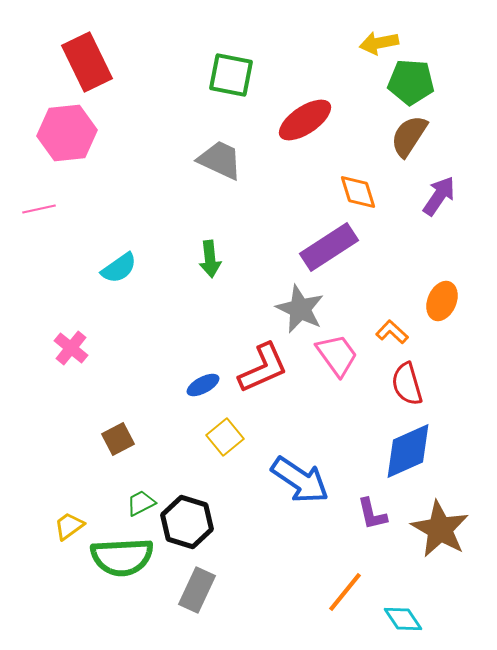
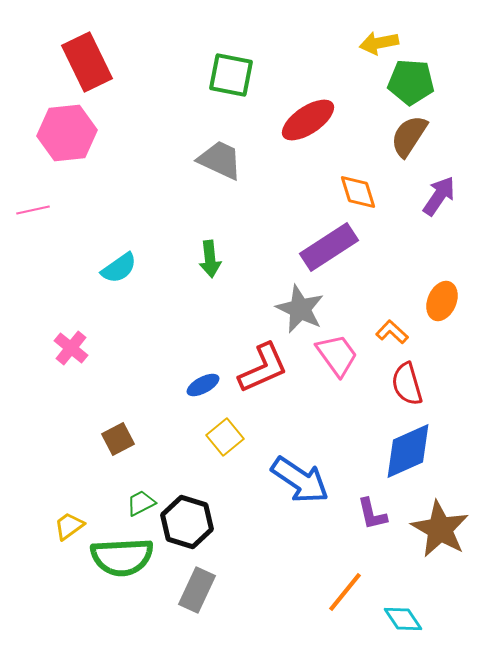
red ellipse: moved 3 px right
pink line: moved 6 px left, 1 px down
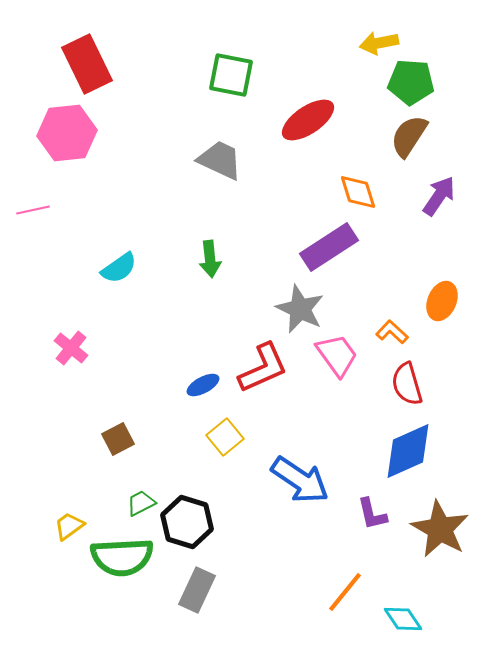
red rectangle: moved 2 px down
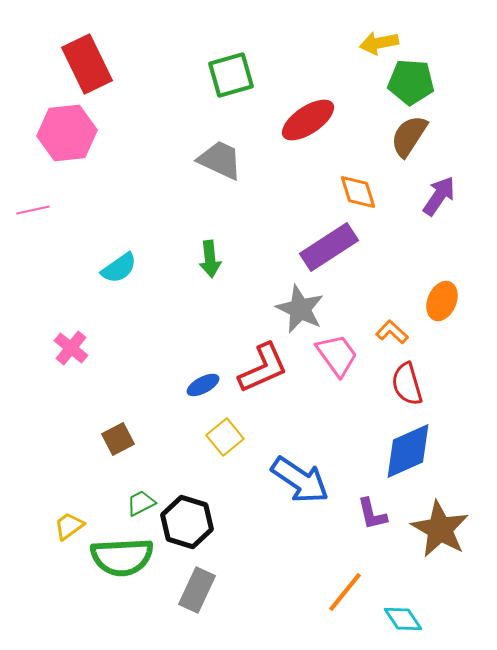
green square: rotated 27 degrees counterclockwise
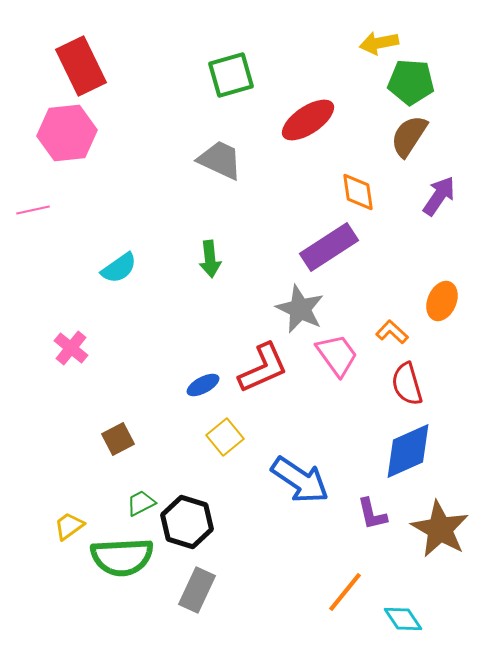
red rectangle: moved 6 px left, 2 px down
orange diamond: rotated 9 degrees clockwise
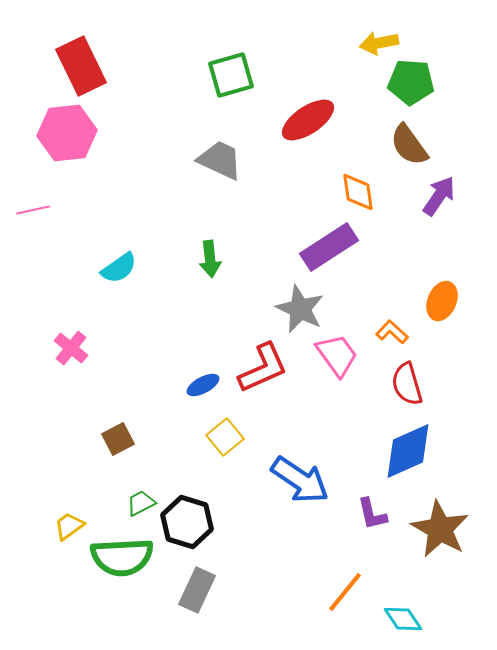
brown semicircle: moved 9 px down; rotated 69 degrees counterclockwise
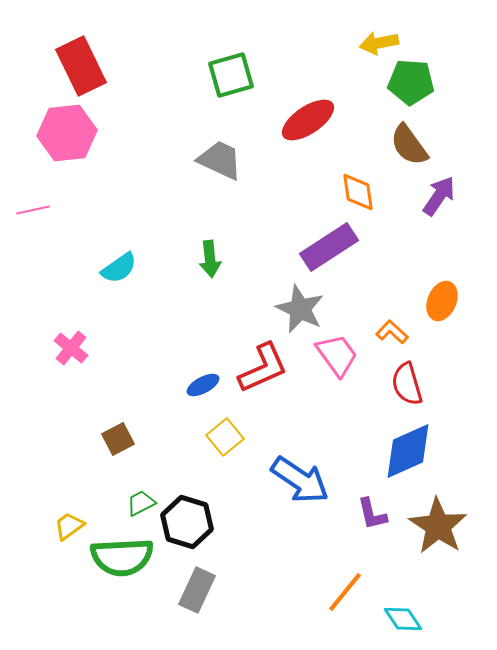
brown star: moved 2 px left, 3 px up; rotated 4 degrees clockwise
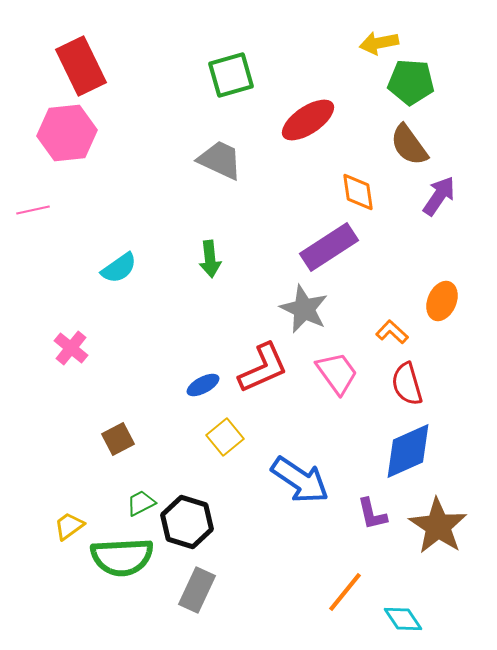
gray star: moved 4 px right
pink trapezoid: moved 18 px down
